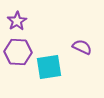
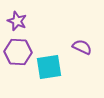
purple star: rotated 18 degrees counterclockwise
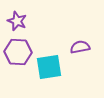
purple semicircle: moved 2 px left; rotated 36 degrees counterclockwise
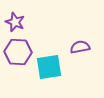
purple star: moved 2 px left, 1 px down
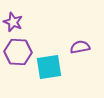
purple star: moved 2 px left
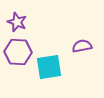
purple star: moved 4 px right
purple semicircle: moved 2 px right, 1 px up
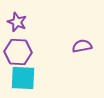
cyan square: moved 26 px left, 11 px down; rotated 12 degrees clockwise
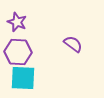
purple semicircle: moved 9 px left, 2 px up; rotated 48 degrees clockwise
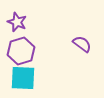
purple semicircle: moved 9 px right
purple hexagon: moved 3 px right, 1 px up; rotated 20 degrees counterclockwise
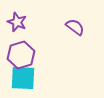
purple semicircle: moved 7 px left, 17 px up
purple hexagon: moved 4 px down
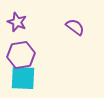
purple hexagon: rotated 8 degrees clockwise
